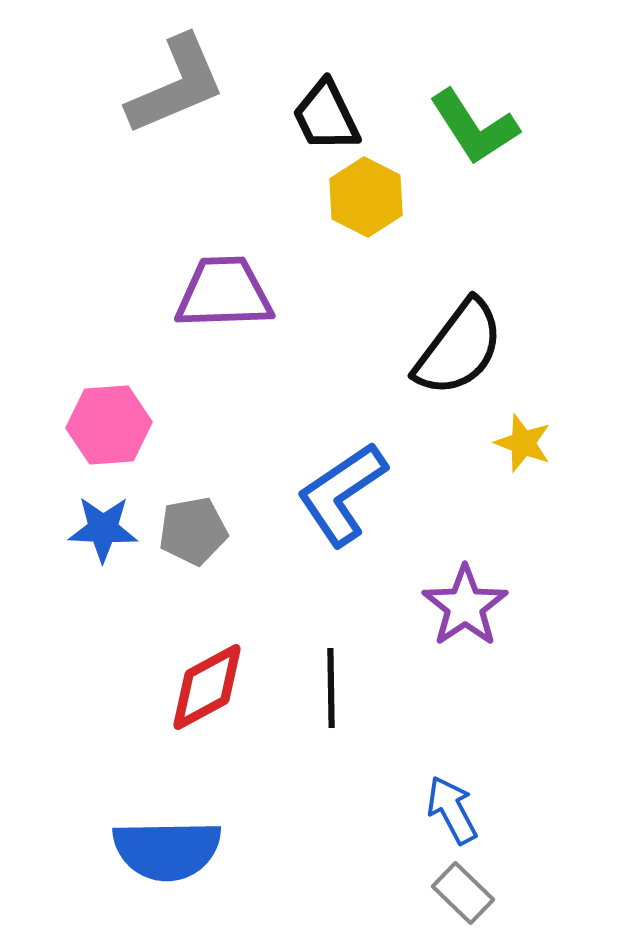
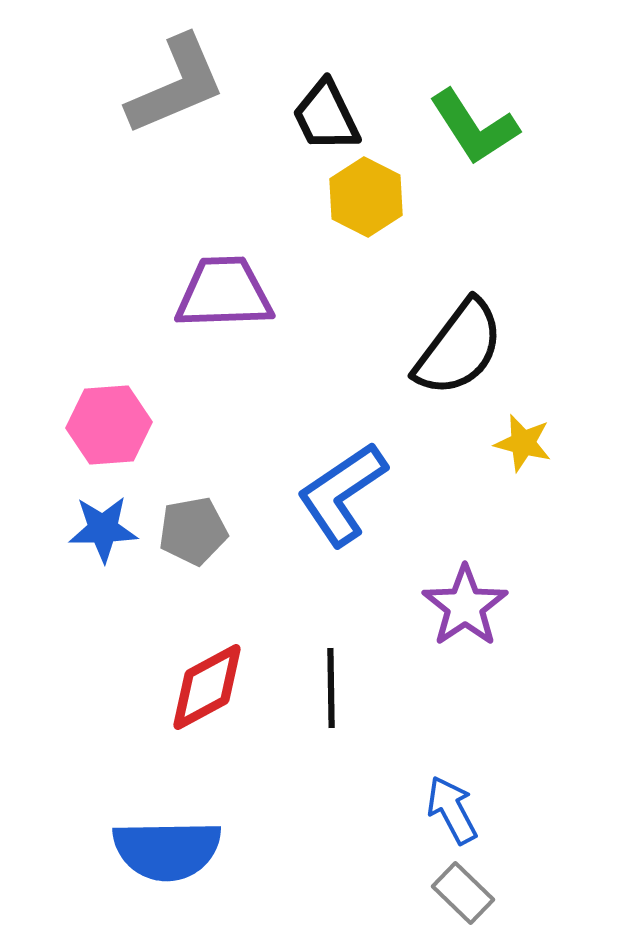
yellow star: rotated 6 degrees counterclockwise
blue star: rotated 4 degrees counterclockwise
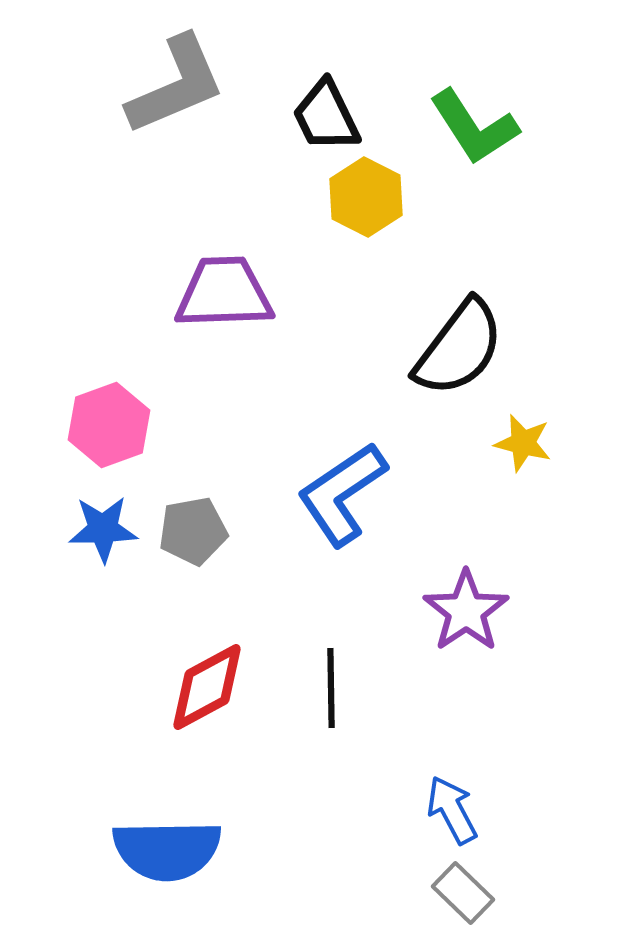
pink hexagon: rotated 16 degrees counterclockwise
purple star: moved 1 px right, 5 px down
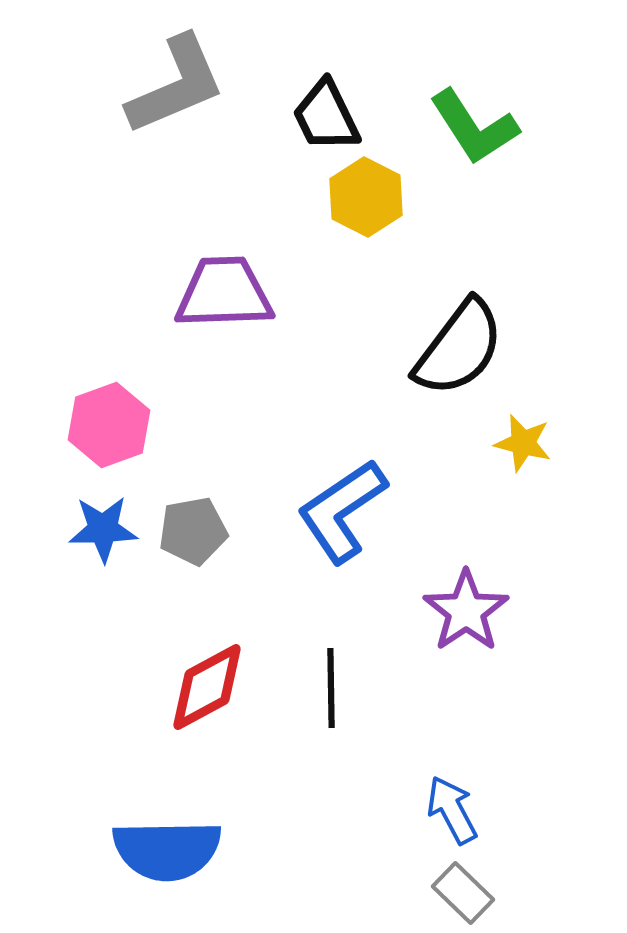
blue L-shape: moved 17 px down
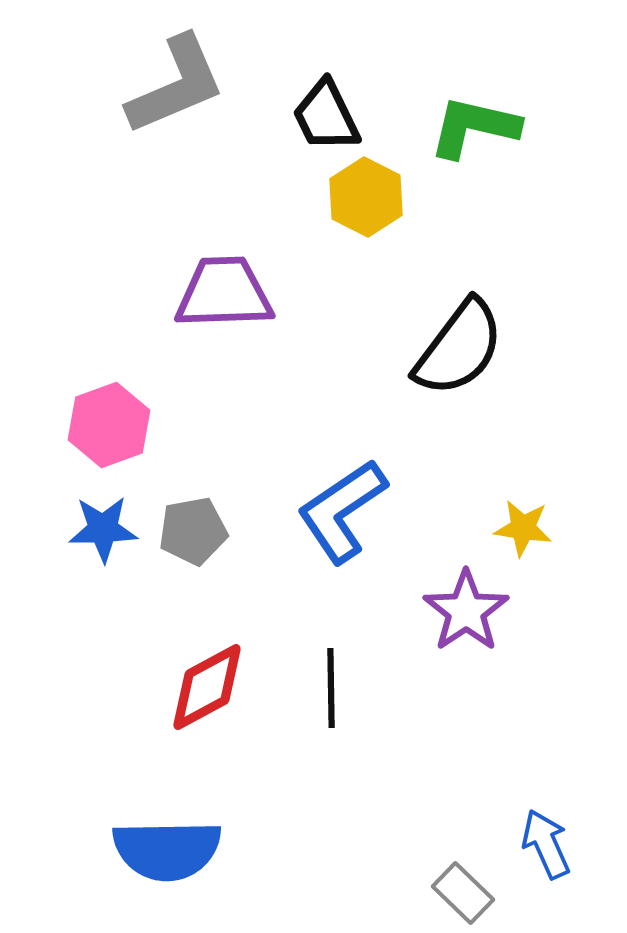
green L-shape: rotated 136 degrees clockwise
yellow star: moved 85 px down; rotated 6 degrees counterclockwise
blue arrow: moved 94 px right, 34 px down; rotated 4 degrees clockwise
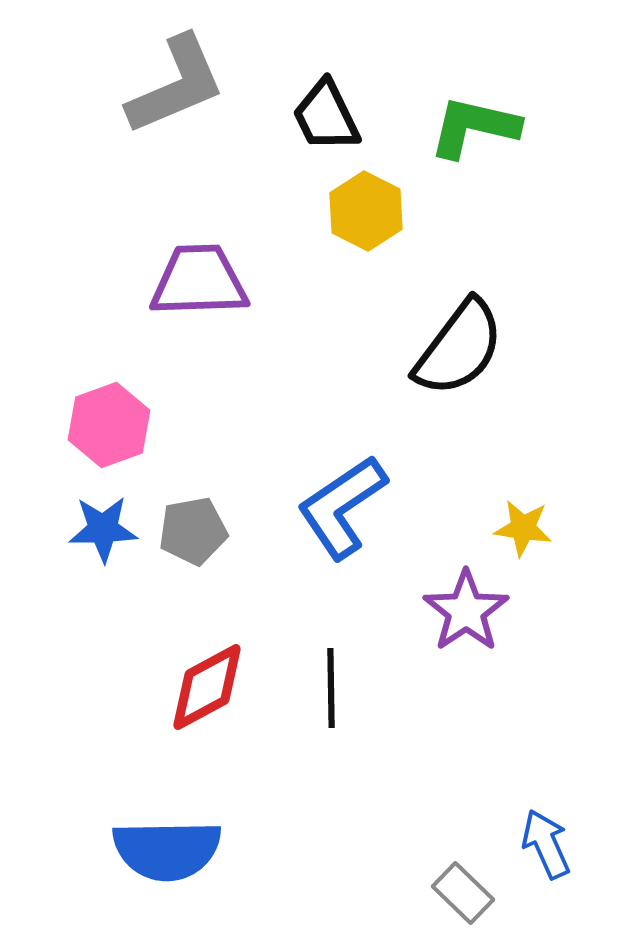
yellow hexagon: moved 14 px down
purple trapezoid: moved 25 px left, 12 px up
blue L-shape: moved 4 px up
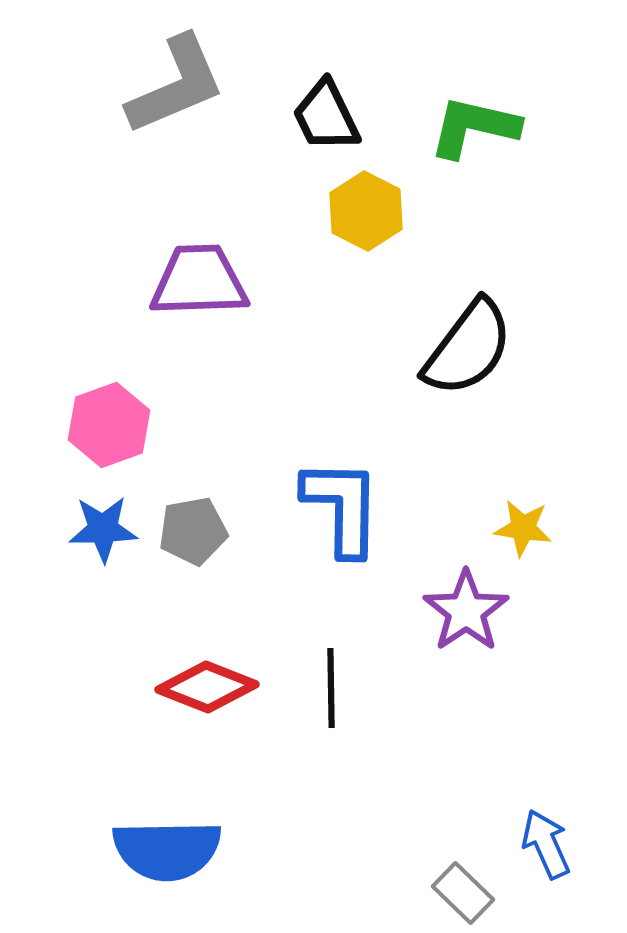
black semicircle: moved 9 px right
blue L-shape: rotated 125 degrees clockwise
red diamond: rotated 50 degrees clockwise
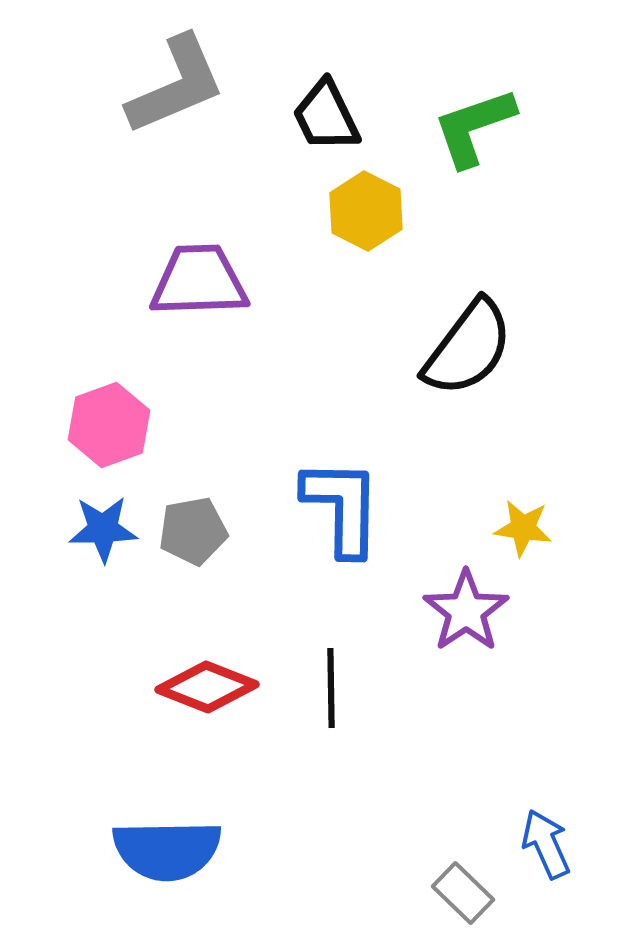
green L-shape: rotated 32 degrees counterclockwise
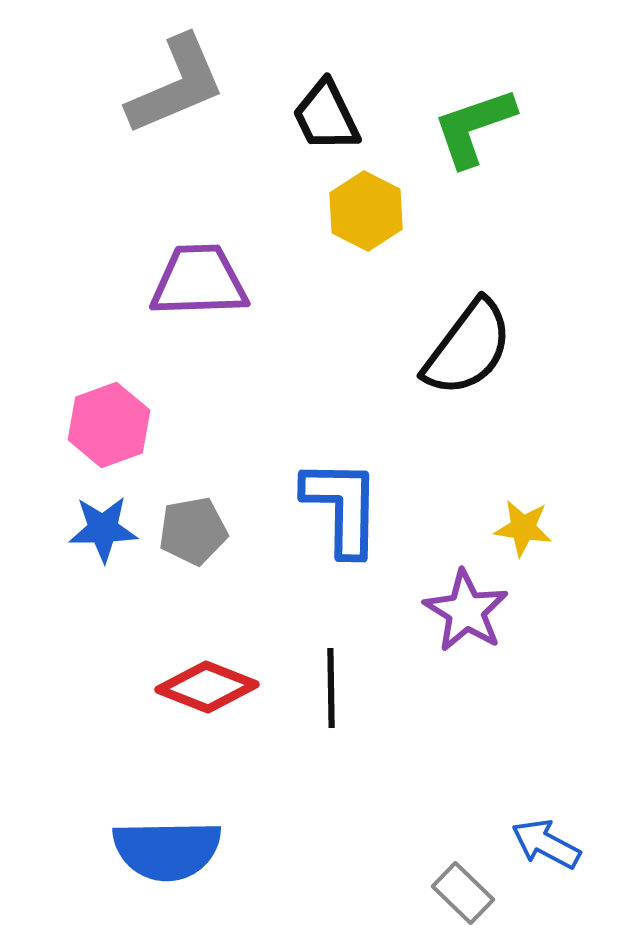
purple star: rotated 6 degrees counterclockwise
blue arrow: rotated 38 degrees counterclockwise
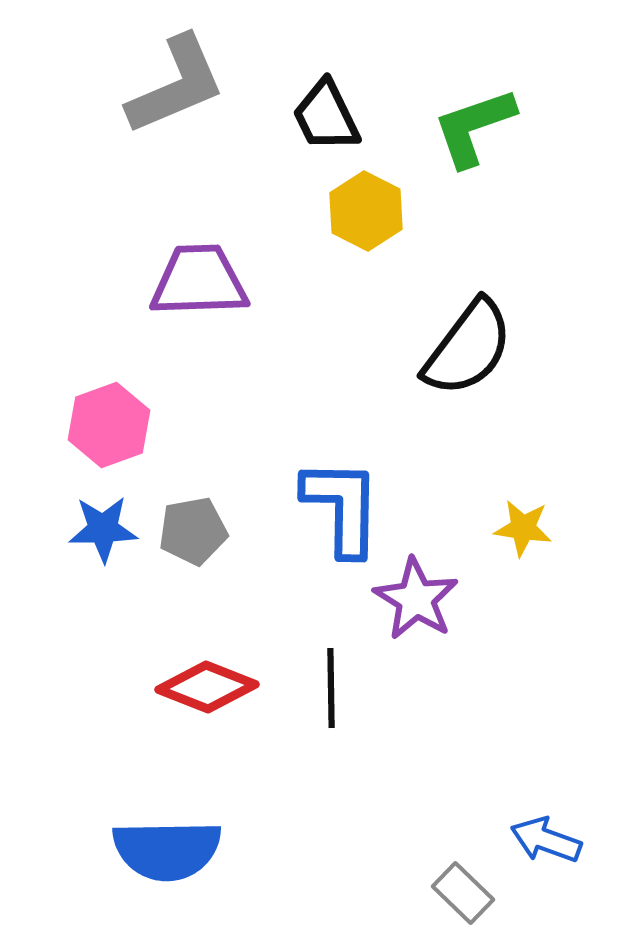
purple star: moved 50 px left, 12 px up
blue arrow: moved 4 px up; rotated 8 degrees counterclockwise
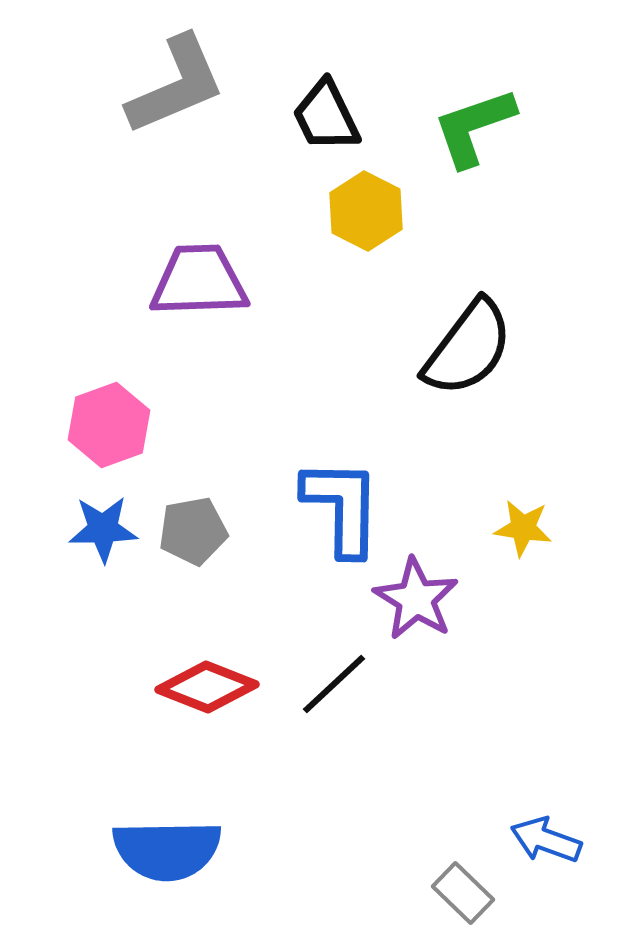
black line: moved 3 px right, 4 px up; rotated 48 degrees clockwise
